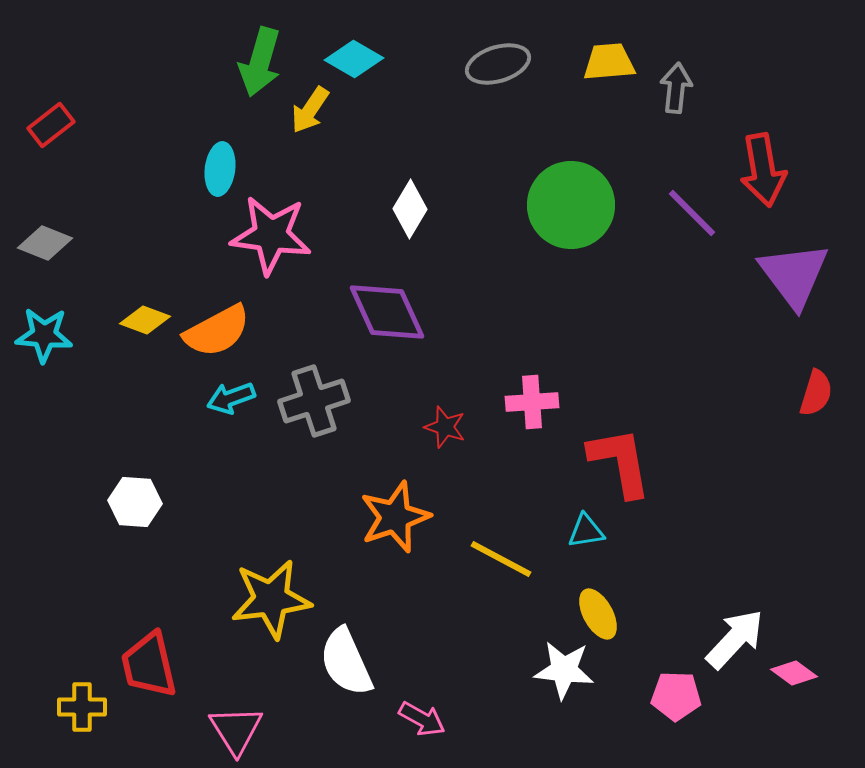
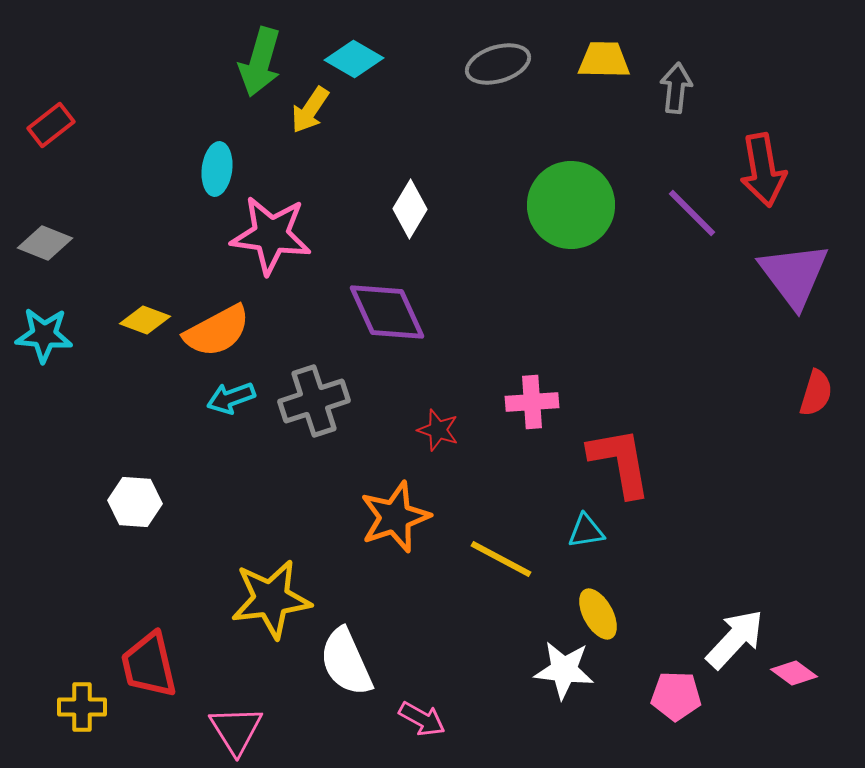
yellow trapezoid: moved 5 px left, 2 px up; rotated 6 degrees clockwise
cyan ellipse: moved 3 px left
red star: moved 7 px left, 3 px down
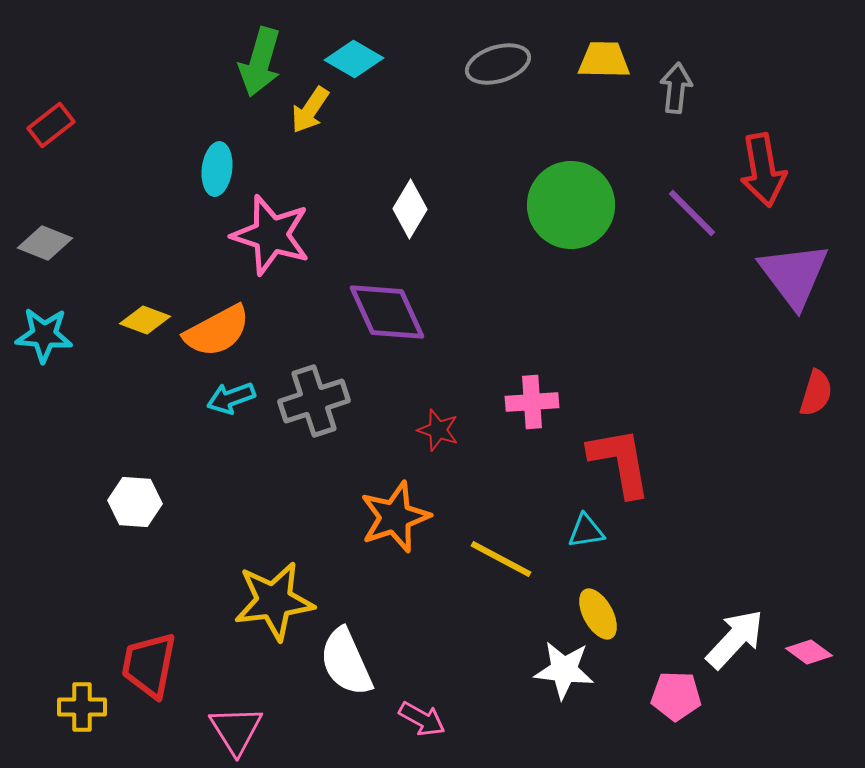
pink star: rotated 10 degrees clockwise
yellow star: moved 3 px right, 2 px down
red trapezoid: rotated 24 degrees clockwise
pink diamond: moved 15 px right, 21 px up
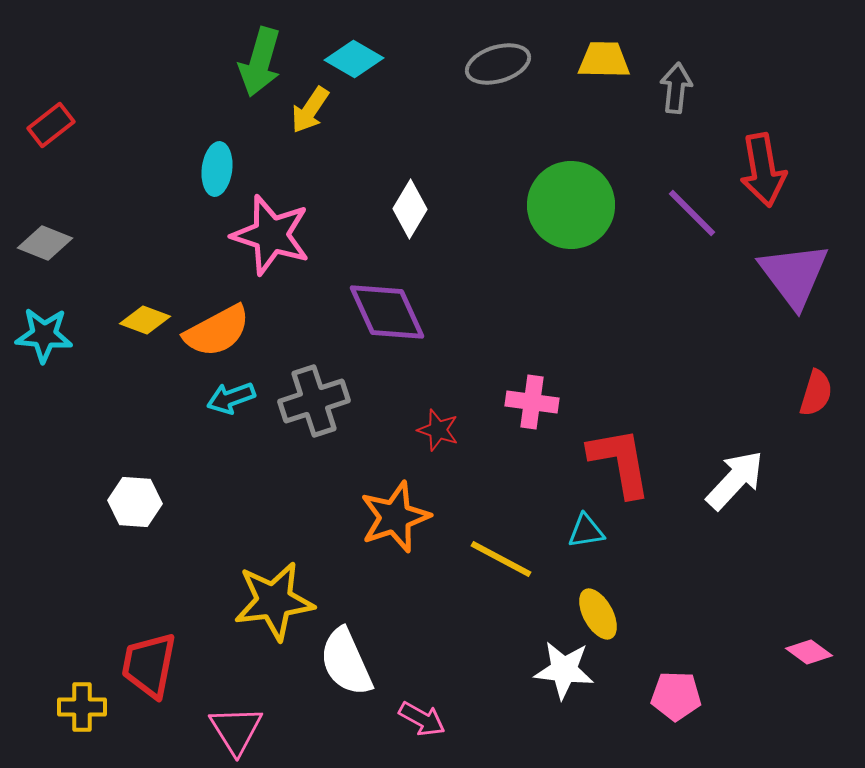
pink cross: rotated 12 degrees clockwise
white arrow: moved 159 px up
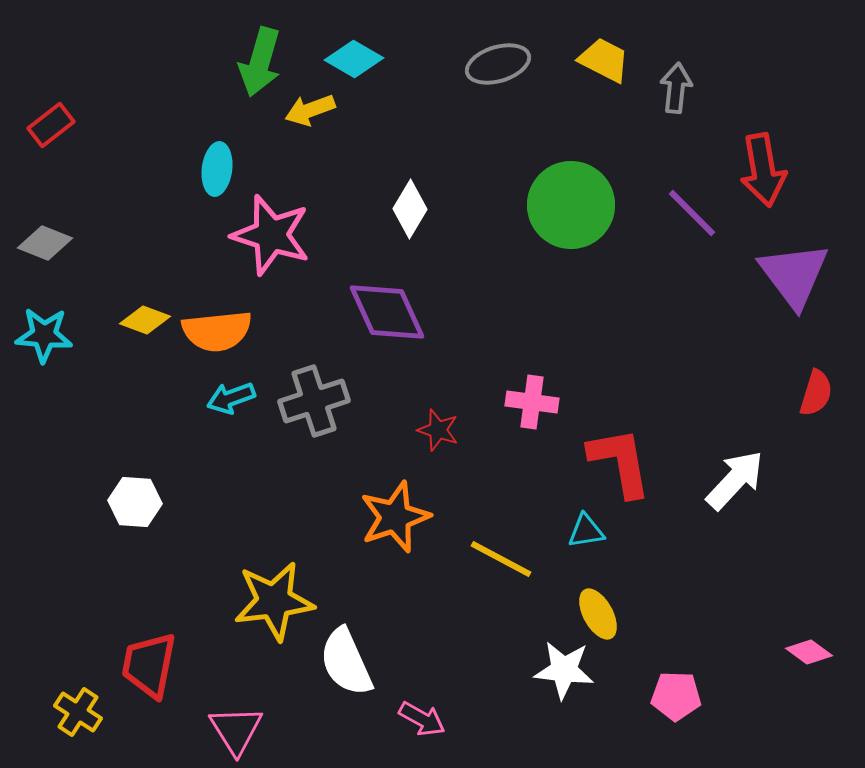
yellow trapezoid: rotated 26 degrees clockwise
yellow arrow: rotated 36 degrees clockwise
orange semicircle: rotated 22 degrees clockwise
yellow cross: moved 4 px left, 5 px down; rotated 33 degrees clockwise
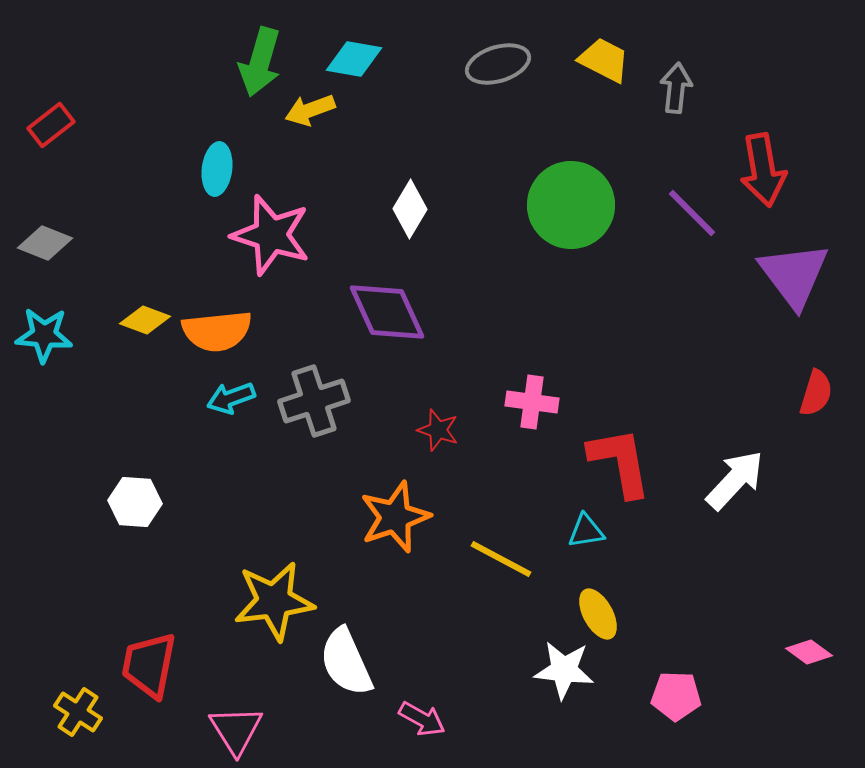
cyan diamond: rotated 20 degrees counterclockwise
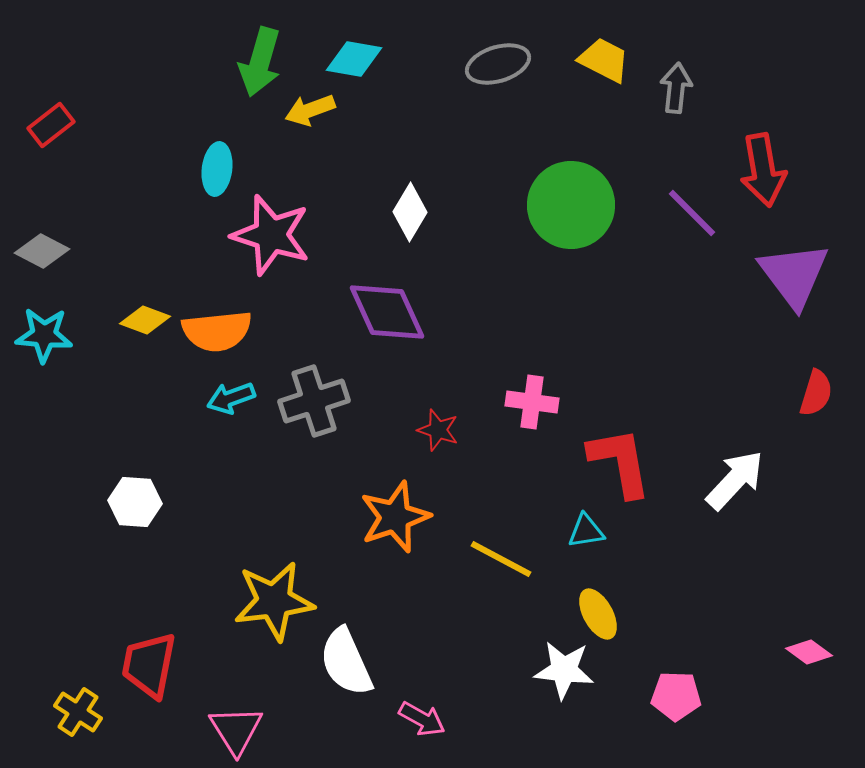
white diamond: moved 3 px down
gray diamond: moved 3 px left, 8 px down; rotated 6 degrees clockwise
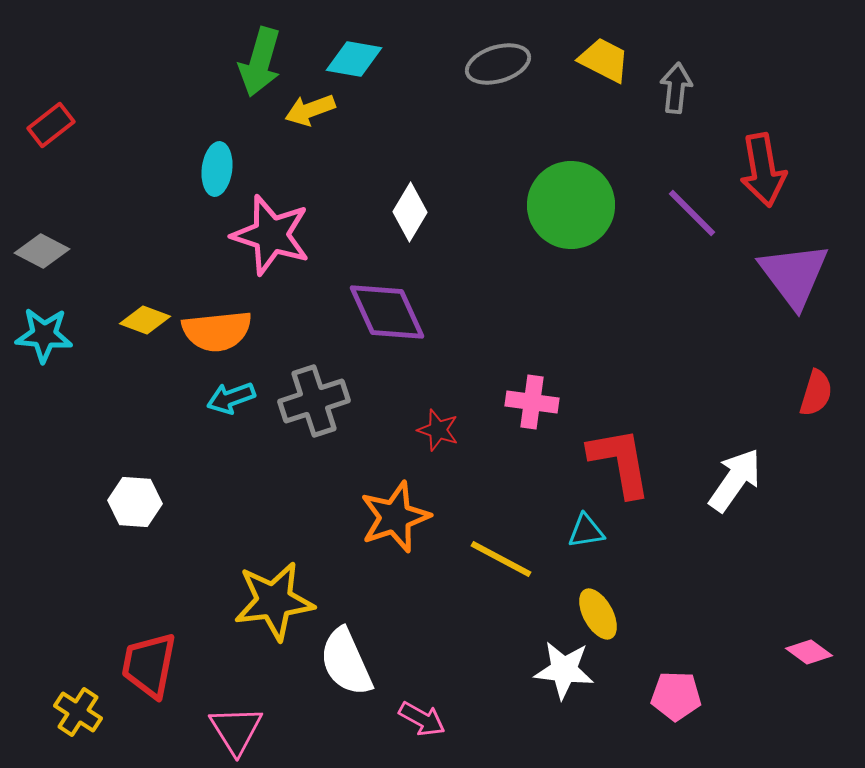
white arrow: rotated 8 degrees counterclockwise
